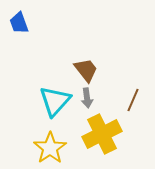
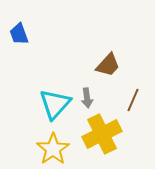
blue trapezoid: moved 11 px down
brown trapezoid: moved 22 px right, 5 px up; rotated 80 degrees clockwise
cyan triangle: moved 3 px down
yellow star: moved 3 px right, 1 px down
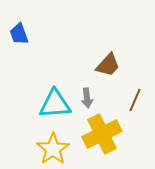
brown line: moved 2 px right
cyan triangle: rotated 44 degrees clockwise
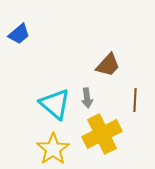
blue trapezoid: rotated 110 degrees counterclockwise
brown line: rotated 20 degrees counterclockwise
cyan triangle: rotated 44 degrees clockwise
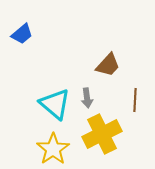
blue trapezoid: moved 3 px right
